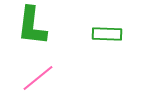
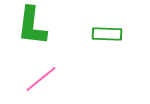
pink line: moved 3 px right, 1 px down
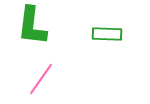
pink line: rotated 16 degrees counterclockwise
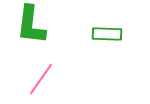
green L-shape: moved 1 px left, 1 px up
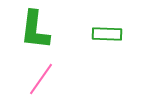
green L-shape: moved 4 px right, 5 px down
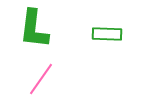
green L-shape: moved 1 px left, 1 px up
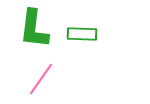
green rectangle: moved 25 px left
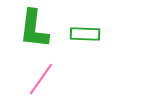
green rectangle: moved 3 px right
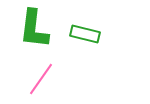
green rectangle: rotated 12 degrees clockwise
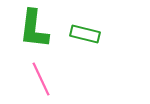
pink line: rotated 60 degrees counterclockwise
